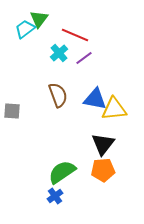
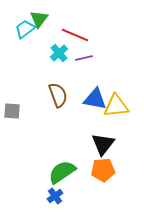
purple line: rotated 24 degrees clockwise
yellow triangle: moved 2 px right, 3 px up
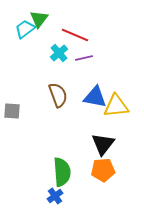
blue triangle: moved 2 px up
green semicircle: rotated 120 degrees clockwise
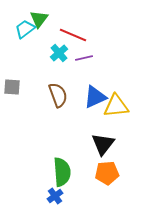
red line: moved 2 px left
blue triangle: rotated 35 degrees counterclockwise
gray square: moved 24 px up
orange pentagon: moved 4 px right, 3 px down
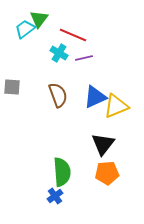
cyan cross: rotated 18 degrees counterclockwise
yellow triangle: rotated 16 degrees counterclockwise
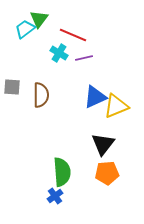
brown semicircle: moved 17 px left; rotated 20 degrees clockwise
